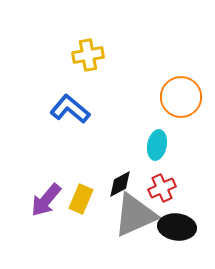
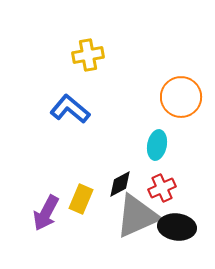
purple arrow: moved 13 px down; rotated 12 degrees counterclockwise
gray triangle: moved 2 px right, 1 px down
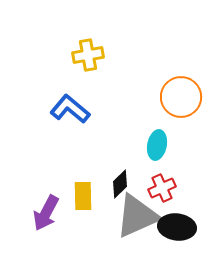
black diamond: rotated 16 degrees counterclockwise
yellow rectangle: moved 2 px right, 3 px up; rotated 24 degrees counterclockwise
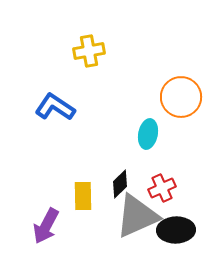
yellow cross: moved 1 px right, 4 px up
blue L-shape: moved 15 px left, 2 px up; rotated 6 degrees counterclockwise
cyan ellipse: moved 9 px left, 11 px up
purple arrow: moved 13 px down
black ellipse: moved 1 px left, 3 px down; rotated 9 degrees counterclockwise
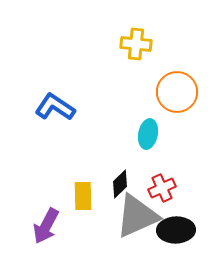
yellow cross: moved 47 px right, 7 px up; rotated 16 degrees clockwise
orange circle: moved 4 px left, 5 px up
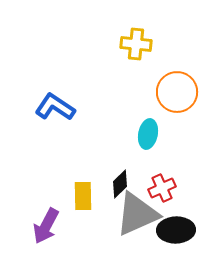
gray triangle: moved 2 px up
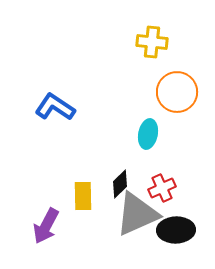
yellow cross: moved 16 px right, 2 px up
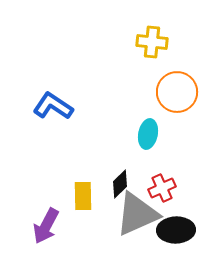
blue L-shape: moved 2 px left, 1 px up
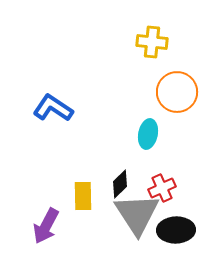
blue L-shape: moved 2 px down
gray triangle: rotated 39 degrees counterclockwise
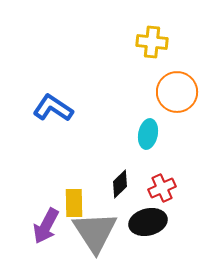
yellow rectangle: moved 9 px left, 7 px down
gray triangle: moved 42 px left, 18 px down
black ellipse: moved 28 px left, 8 px up; rotated 12 degrees counterclockwise
